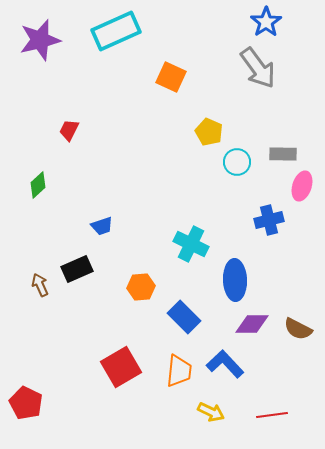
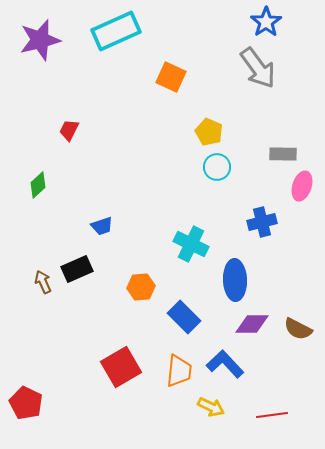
cyan circle: moved 20 px left, 5 px down
blue cross: moved 7 px left, 2 px down
brown arrow: moved 3 px right, 3 px up
yellow arrow: moved 5 px up
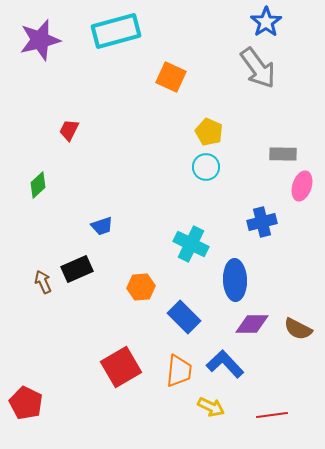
cyan rectangle: rotated 9 degrees clockwise
cyan circle: moved 11 px left
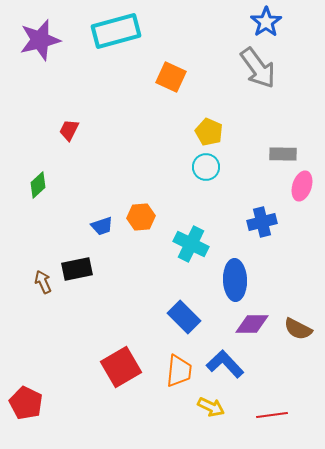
black rectangle: rotated 12 degrees clockwise
orange hexagon: moved 70 px up
